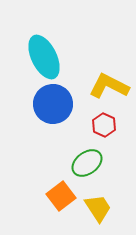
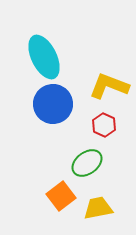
yellow L-shape: rotated 6 degrees counterclockwise
yellow trapezoid: rotated 68 degrees counterclockwise
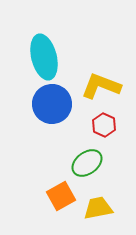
cyan ellipse: rotated 12 degrees clockwise
yellow L-shape: moved 8 px left
blue circle: moved 1 px left
orange square: rotated 8 degrees clockwise
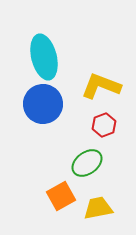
blue circle: moved 9 px left
red hexagon: rotated 15 degrees clockwise
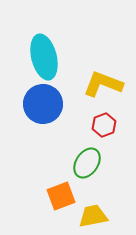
yellow L-shape: moved 2 px right, 2 px up
green ellipse: rotated 20 degrees counterclockwise
orange square: rotated 8 degrees clockwise
yellow trapezoid: moved 5 px left, 8 px down
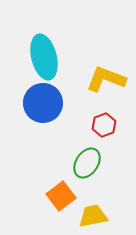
yellow L-shape: moved 3 px right, 5 px up
blue circle: moved 1 px up
orange square: rotated 16 degrees counterclockwise
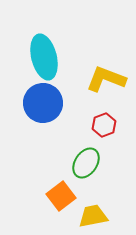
green ellipse: moved 1 px left
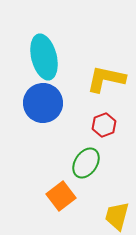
yellow L-shape: rotated 9 degrees counterclockwise
yellow trapezoid: moved 24 px right; rotated 64 degrees counterclockwise
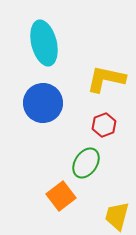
cyan ellipse: moved 14 px up
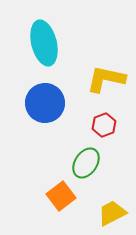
blue circle: moved 2 px right
yellow trapezoid: moved 5 px left, 3 px up; rotated 48 degrees clockwise
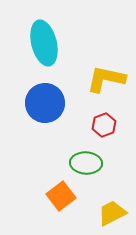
green ellipse: rotated 60 degrees clockwise
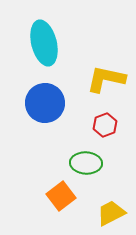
red hexagon: moved 1 px right
yellow trapezoid: moved 1 px left
